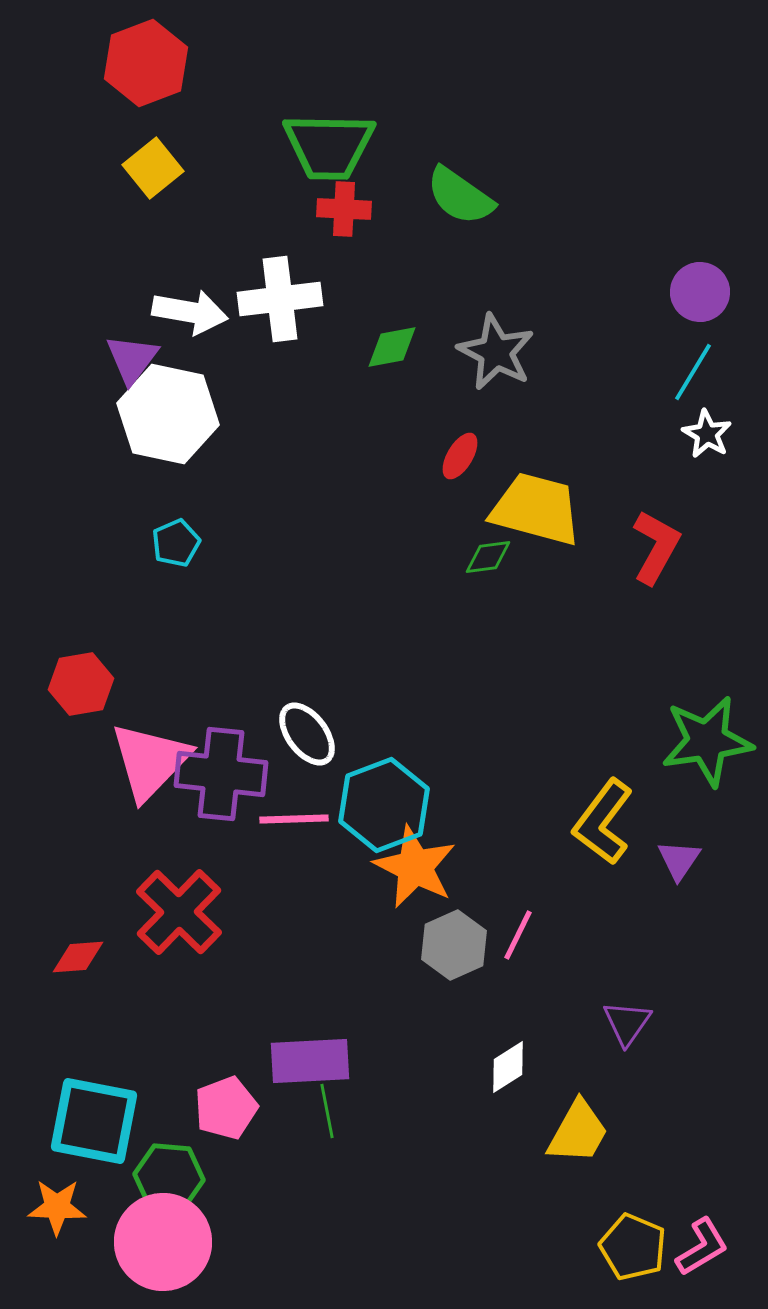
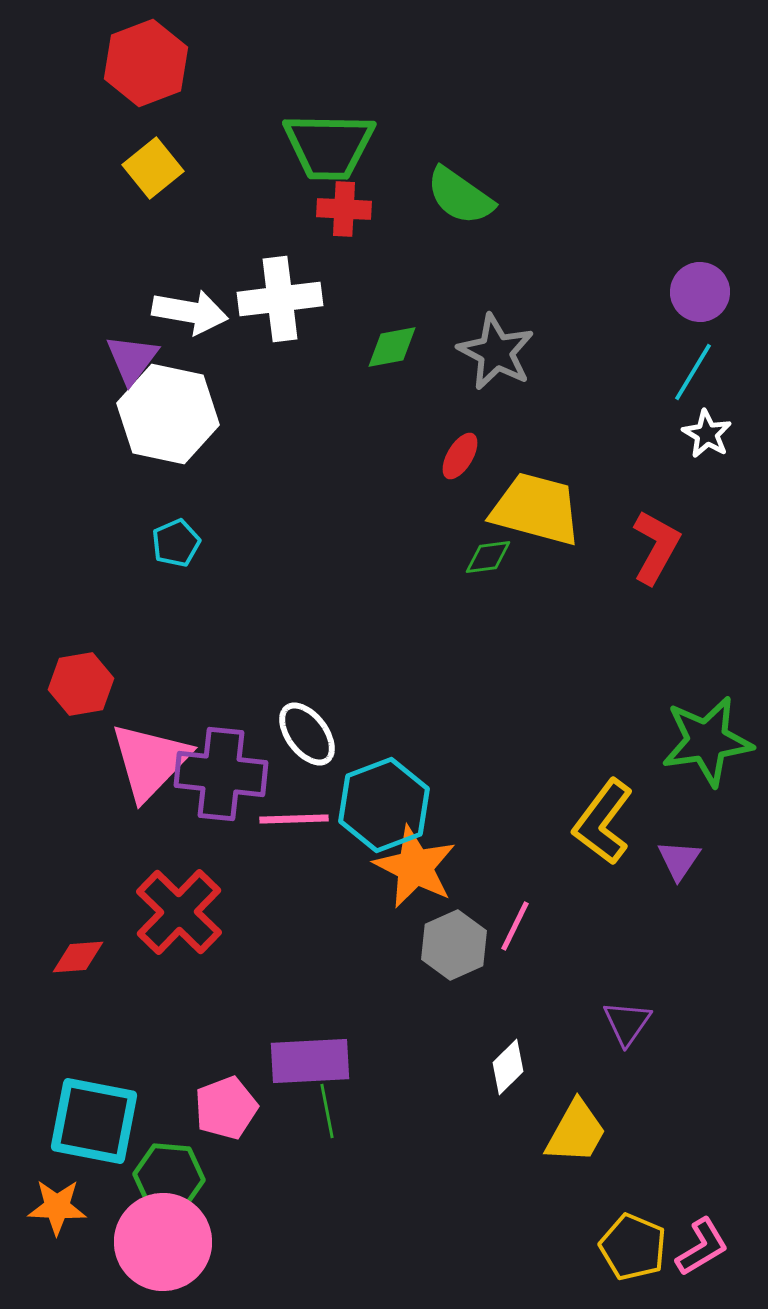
pink line at (518, 935): moved 3 px left, 9 px up
white diamond at (508, 1067): rotated 12 degrees counterclockwise
yellow trapezoid at (578, 1132): moved 2 px left
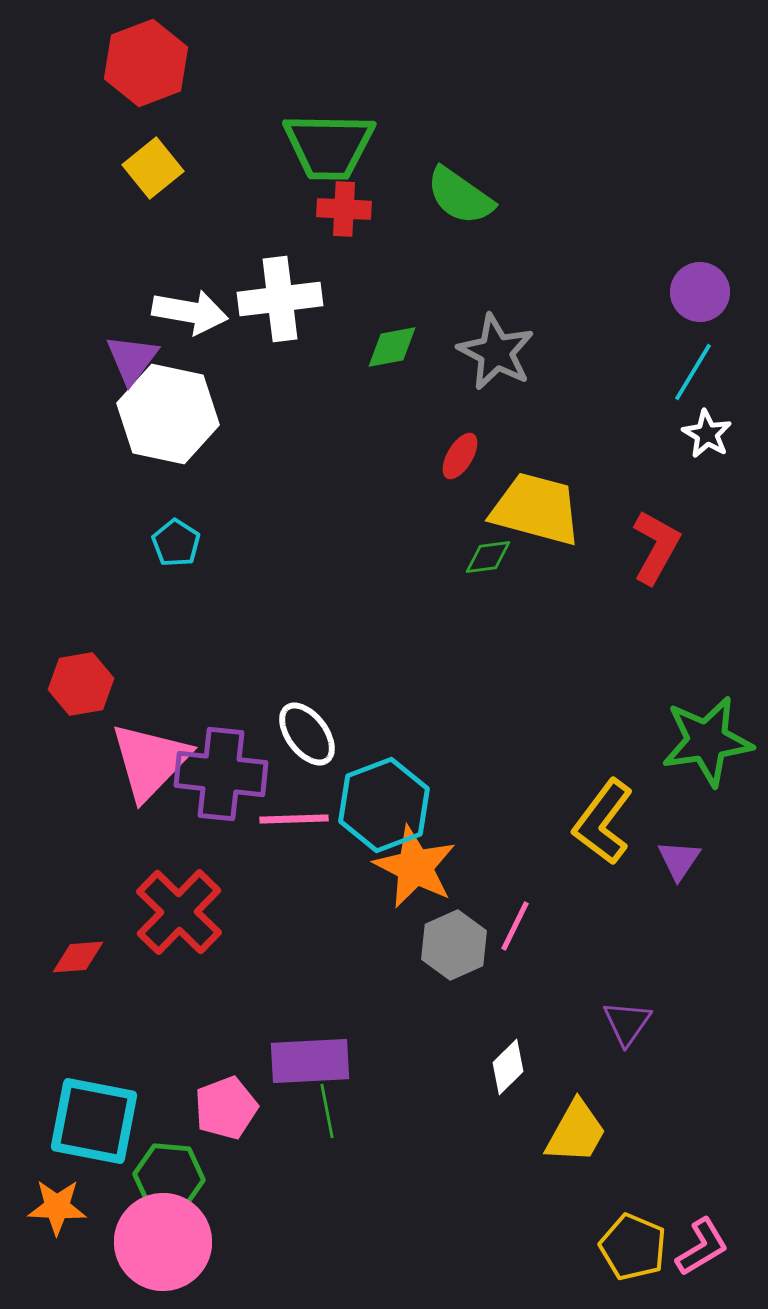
cyan pentagon at (176, 543): rotated 15 degrees counterclockwise
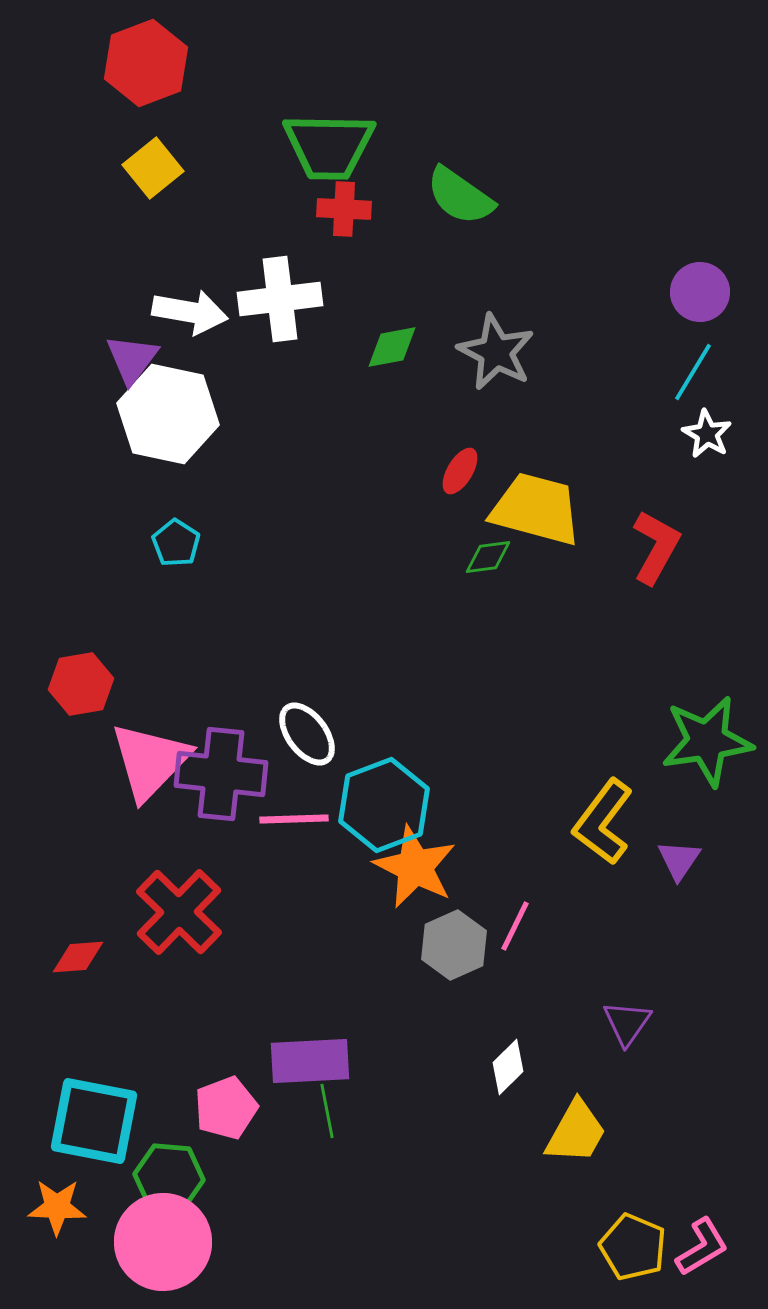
red ellipse at (460, 456): moved 15 px down
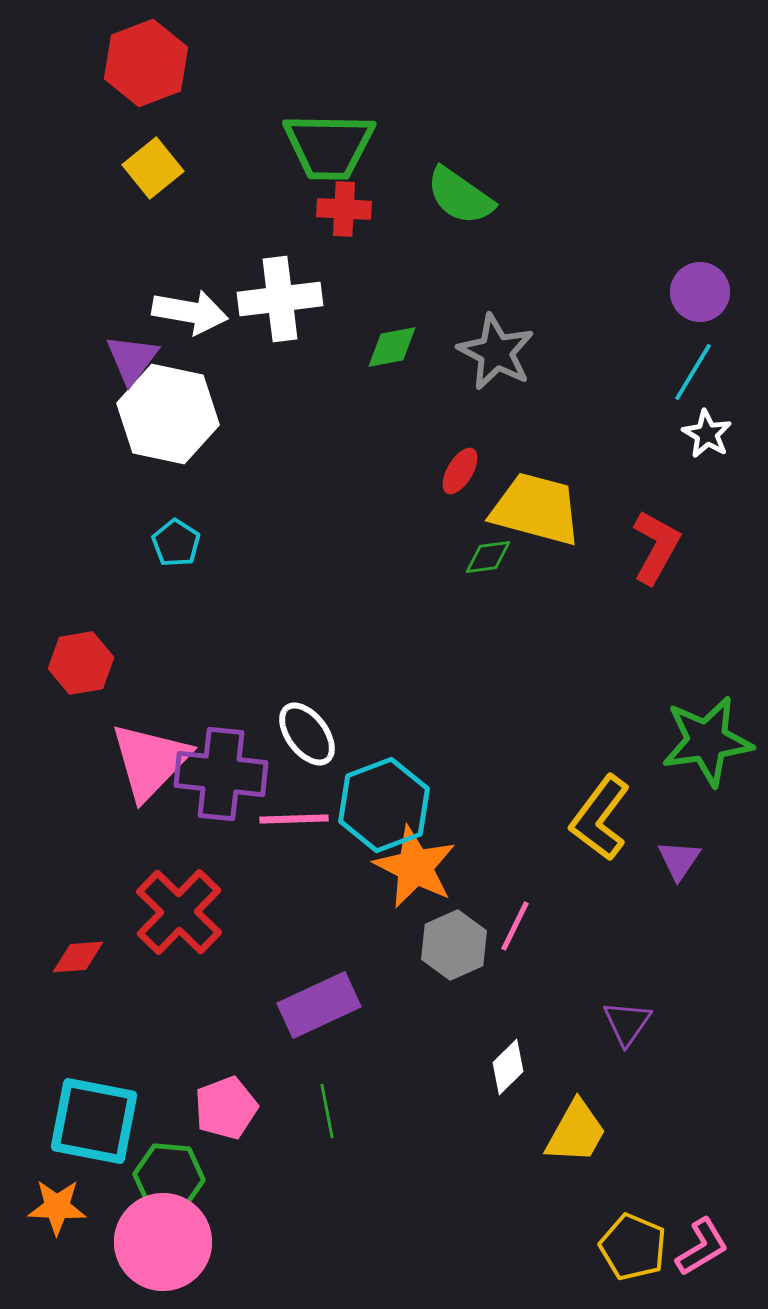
red hexagon at (81, 684): moved 21 px up
yellow L-shape at (603, 822): moved 3 px left, 4 px up
purple rectangle at (310, 1061): moved 9 px right, 56 px up; rotated 22 degrees counterclockwise
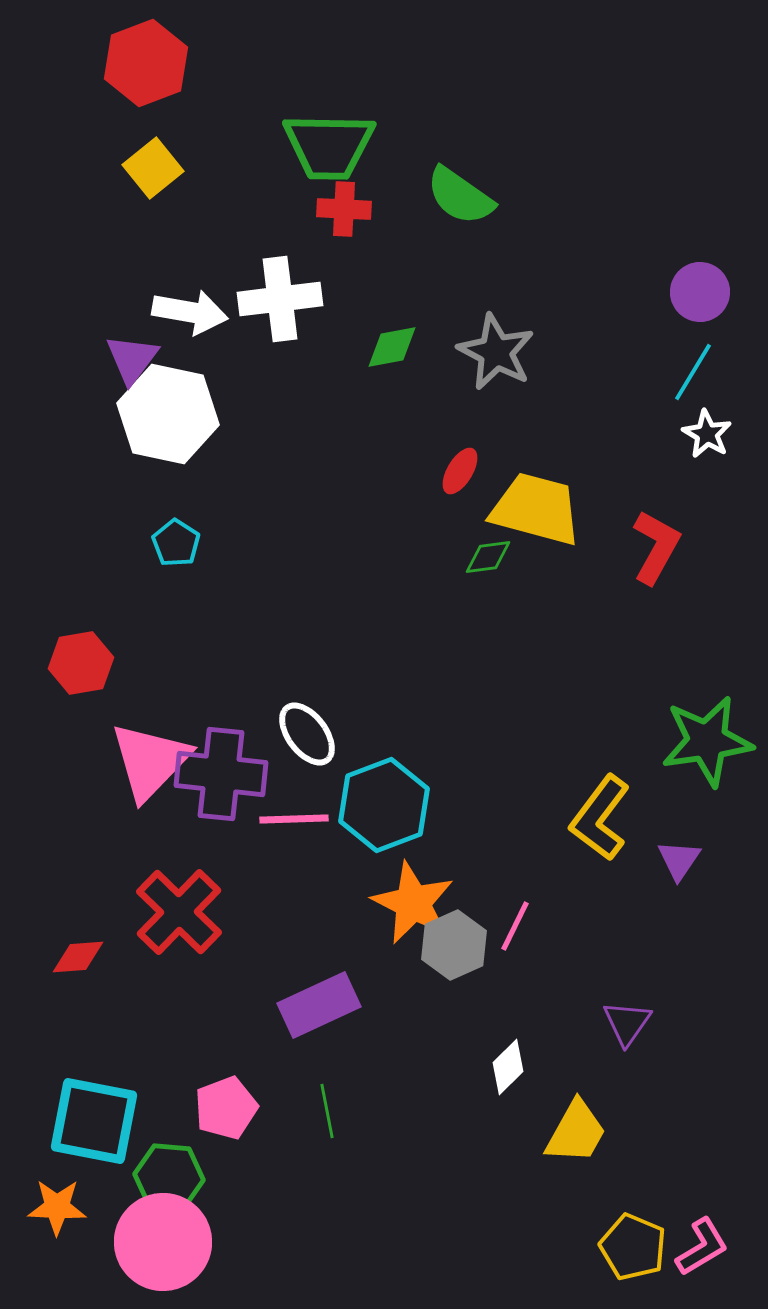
orange star at (415, 867): moved 2 px left, 36 px down
